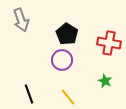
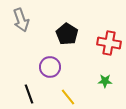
purple circle: moved 12 px left, 7 px down
green star: rotated 24 degrees counterclockwise
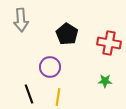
gray arrow: rotated 15 degrees clockwise
yellow line: moved 10 px left; rotated 48 degrees clockwise
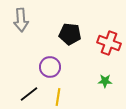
black pentagon: moved 3 px right; rotated 25 degrees counterclockwise
red cross: rotated 10 degrees clockwise
black line: rotated 72 degrees clockwise
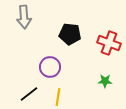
gray arrow: moved 3 px right, 3 px up
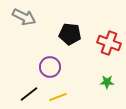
gray arrow: rotated 60 degrees counterclockwise
green star: moved 2 px right, 1 px down
yellow line: rotated 60 degrees clockwise
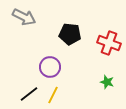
green star: rotated 16 degrees clockwise
yellow line: moved 5 px left, 2 px up; rotated 42 degrees counterclockwise
